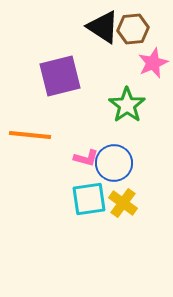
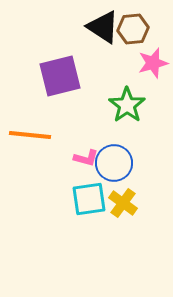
pink star: rotated 8 degrees clockwise
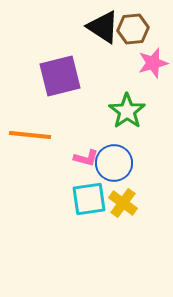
green star: moved 6 px down
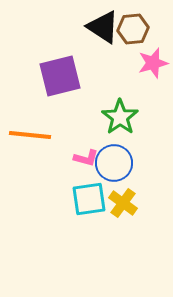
green star: moved 7 px left, 6 px down
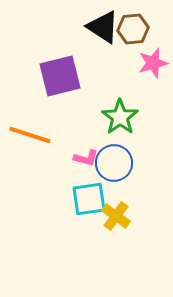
orange line: rotated 12 degrees clockwise
yellow cross: moved 7 px left, 13 px down
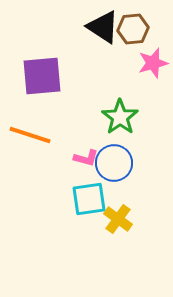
purple square: moved 18 px left; rotated 9 degrees clockwise
yellow cross: moved 2 px right, 3 px down
